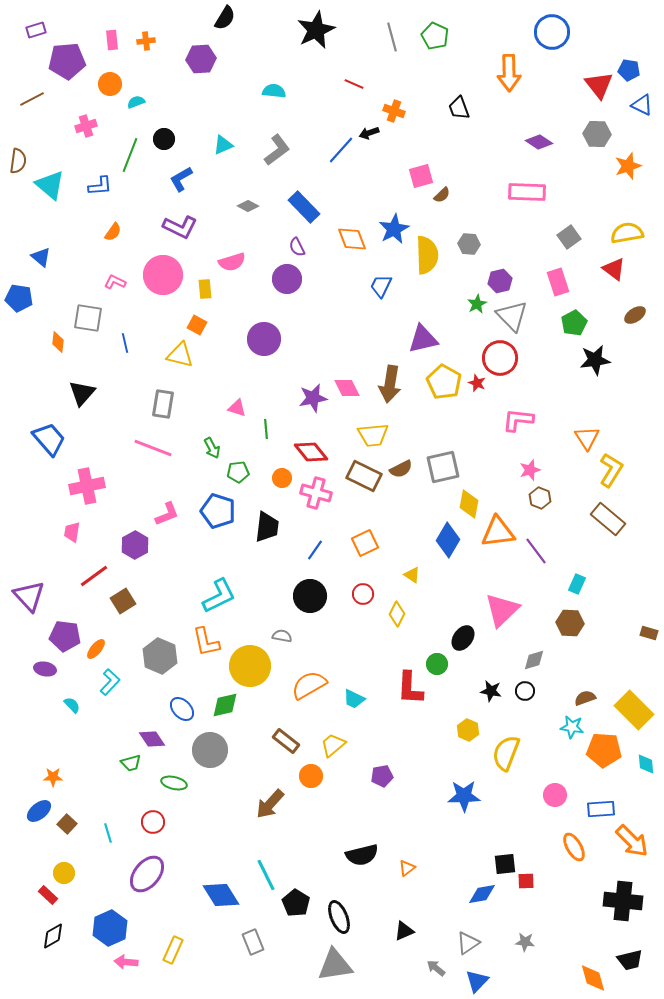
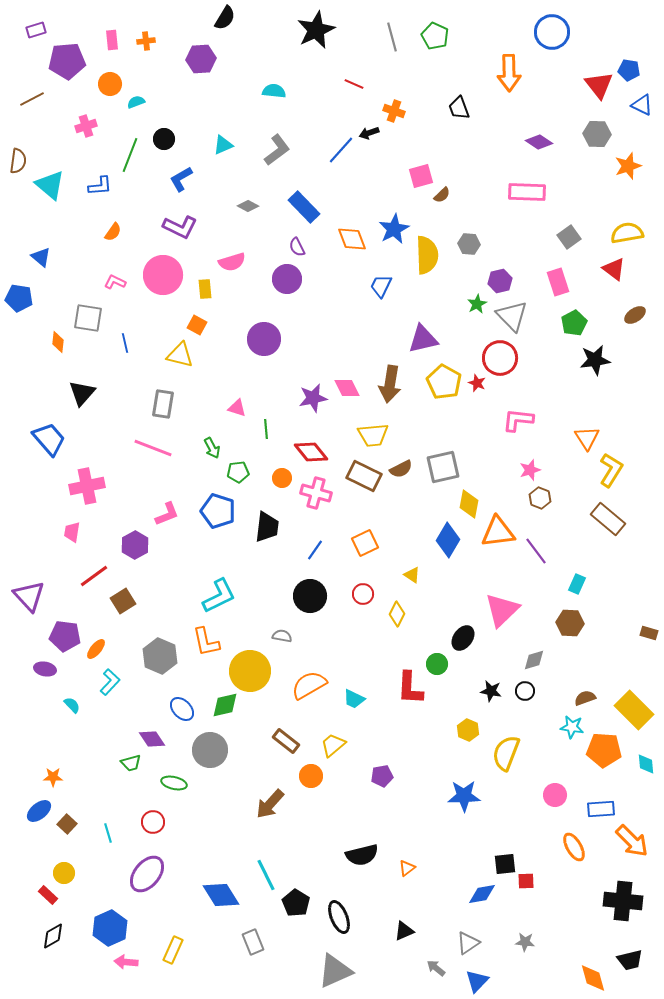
yellow circle at (250, 666): moved 5 px down
gray triangle at (335, 965): moved 6 px down; rotated 15 degrees counterclockwise
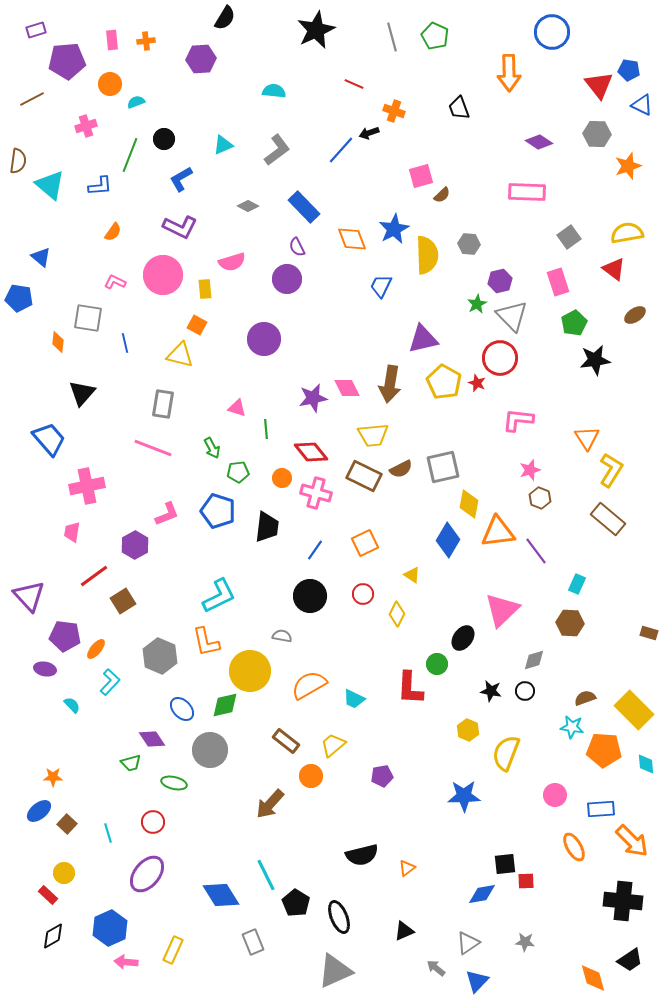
black trapezoid at (630, 960): rotated 20 degrees counterclockwise
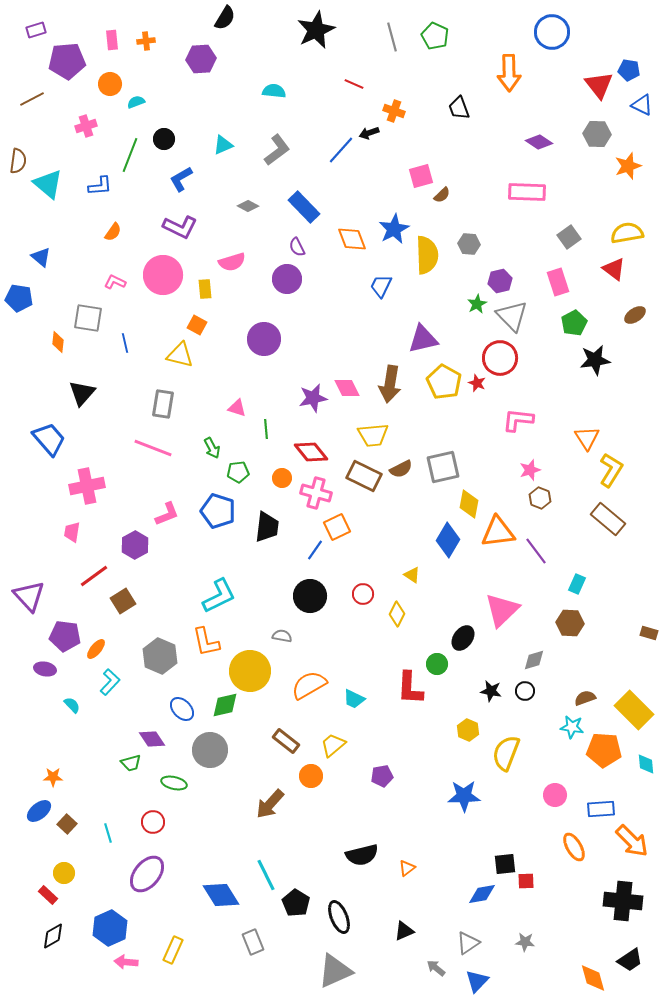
cyan triangle at (50, 185): moved 2 px left, 1 px up
orange square at (365, 543): moved 28 px left, 16 px up
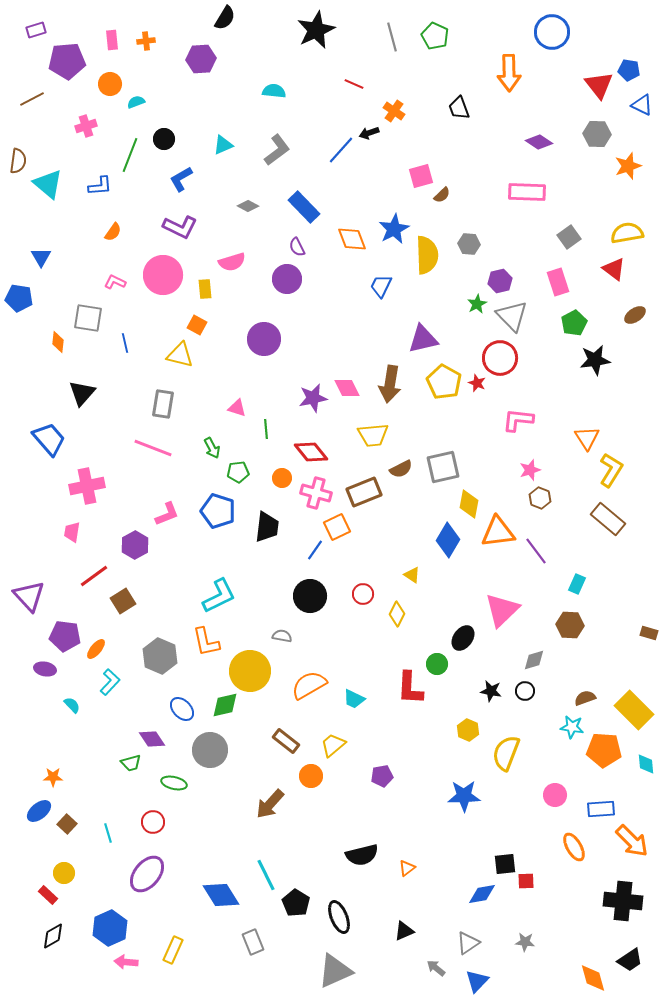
orange cross at (394, 111): rotated 15 degrees clockwise
blue triangle at (41, 257): rotated 20 degrees clockwise
brown rectangle at (364, 476): moved 16 px down; rotated 48 degrees counterclockwise
brown hexagon at (570, 623): moved 2 px down
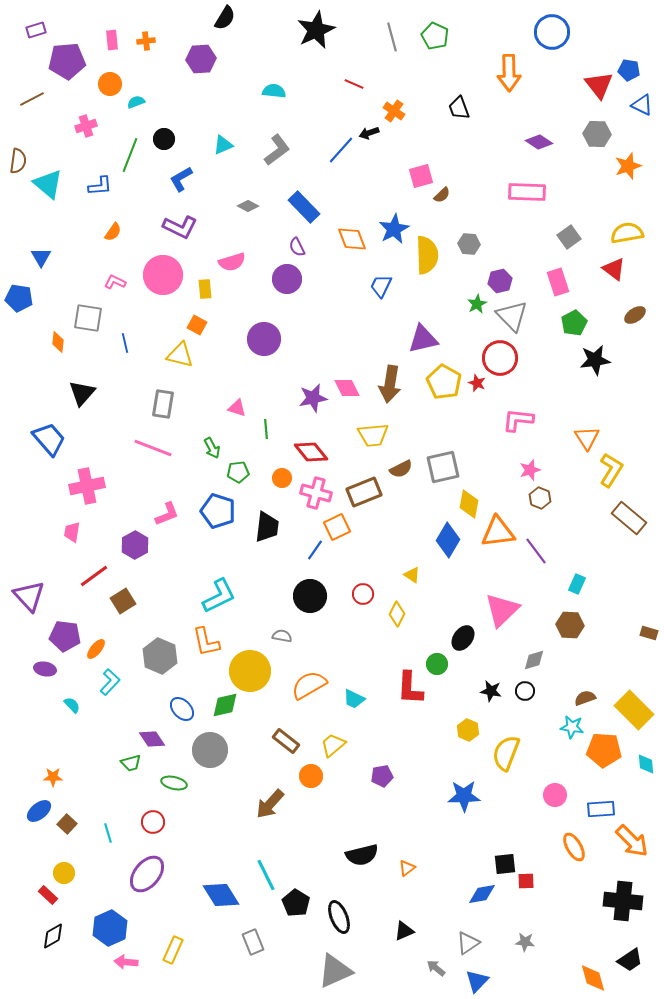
brown rectangle at (608, 519): moved 21 px right, 1 px up
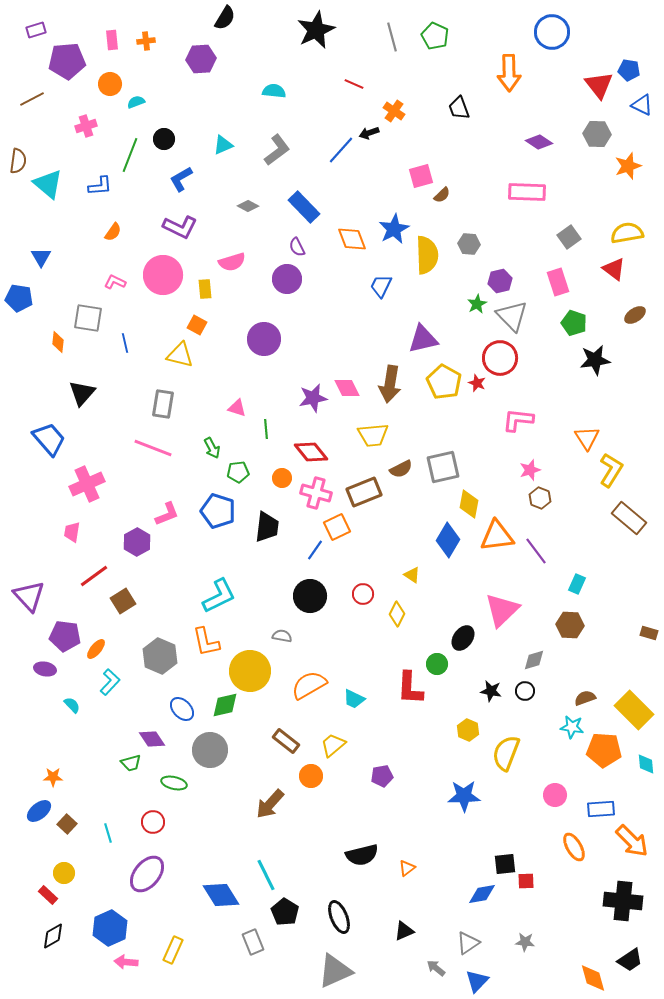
green pentagon at (574, 323): rotated 25 degrees counterclockwise
pink cross at (87, 486): moved 2 px up; rotated 12 degrees counterclockwise
orange triangle at (498, 532): moved 1 px left, 4 px down
purple hexagon at (135, 545): moved 2 px right, 3 px up
black pentagon at (296, 903): moved 11 px left, 9 px down
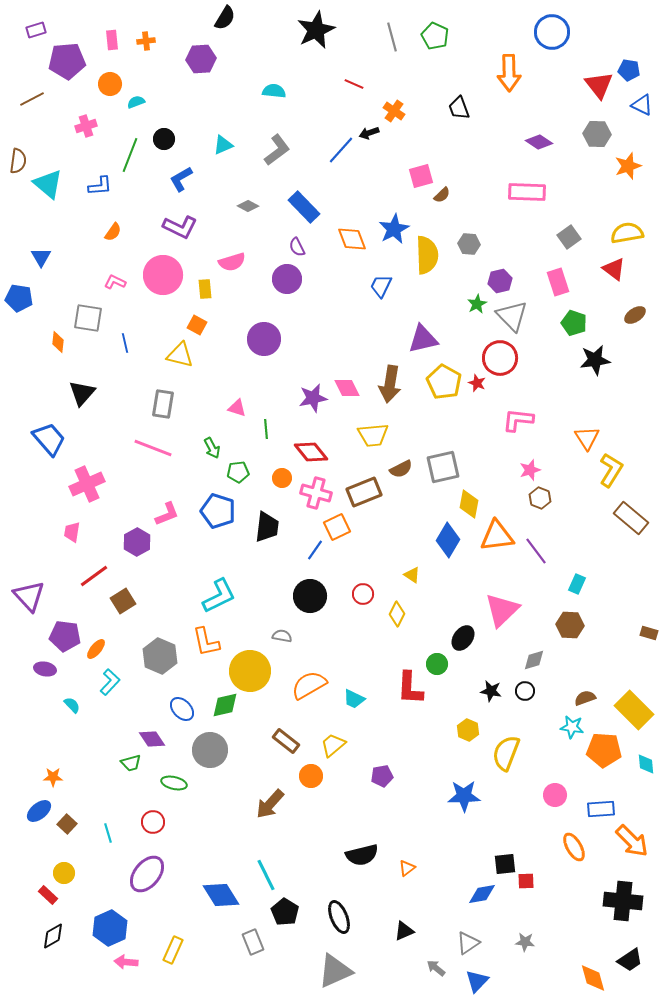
brown rectangle at (629, 518): moved 2 px right
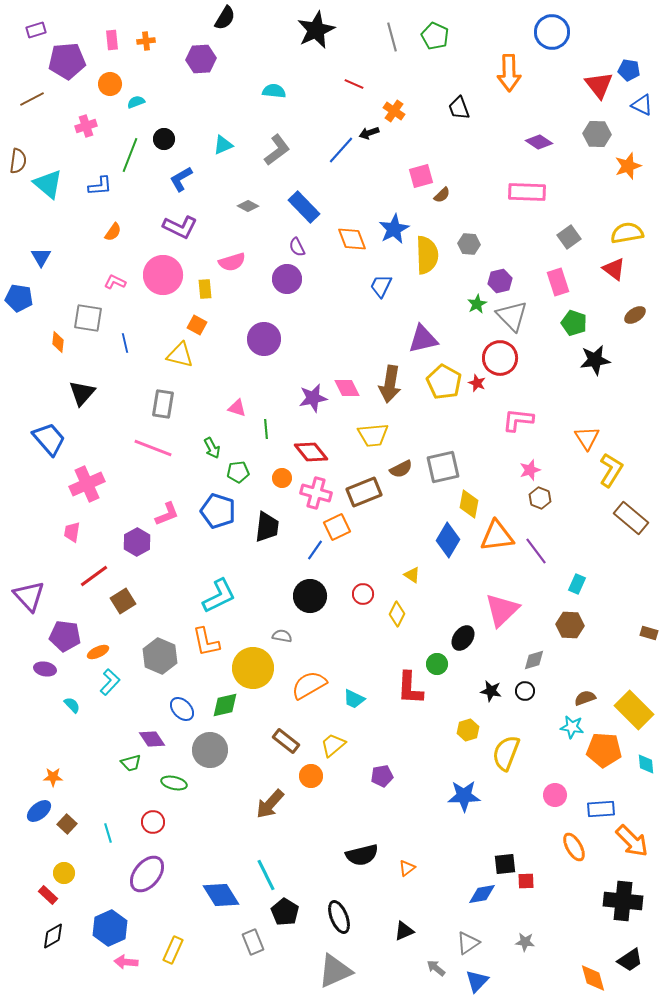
orange ellipse at (96, 649): moved 2 px right, 3 px down; rotated 25 degrees clockwise
yellow circle at (250, 671): moved 3 px right, 3 px up
yellow hexagon at (468, 730): rotated 20 degrees clockwise
